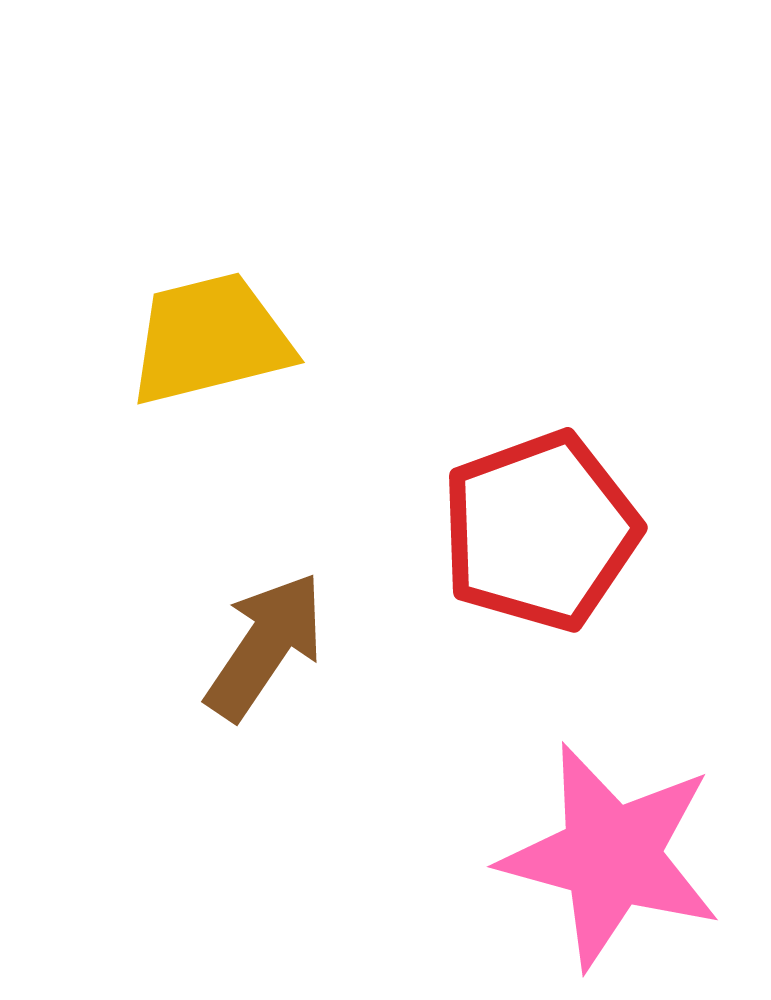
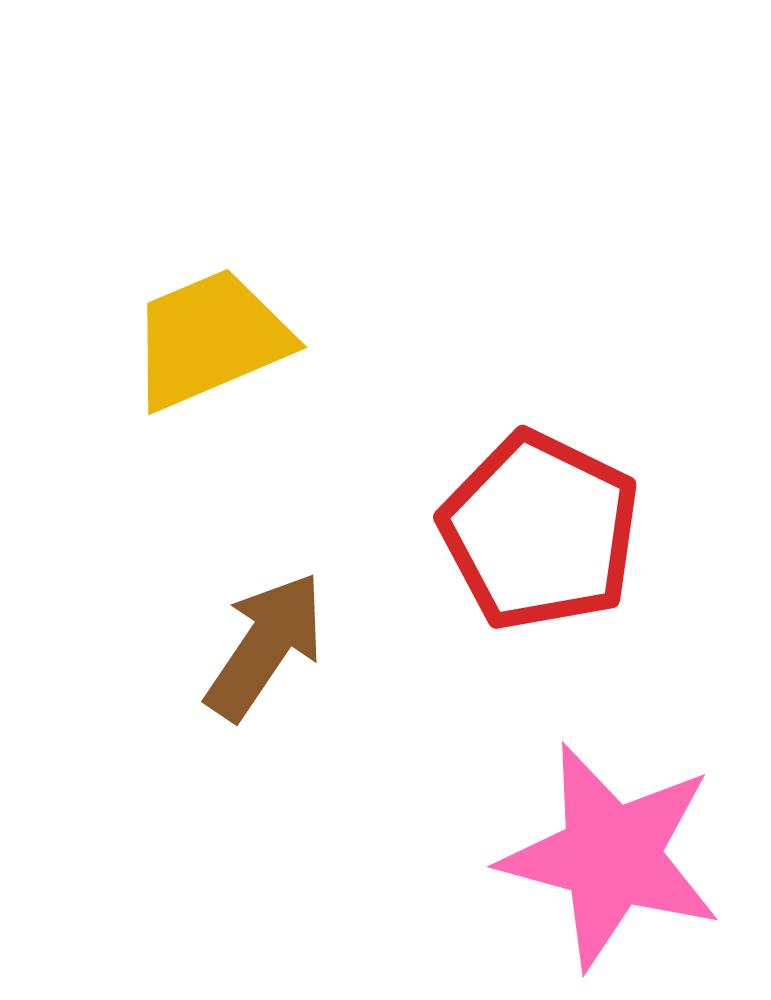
yellow trapezoid: rotated 9 degrees counterclockwise
red pentagon: rotated 26 degrees counterclockwise
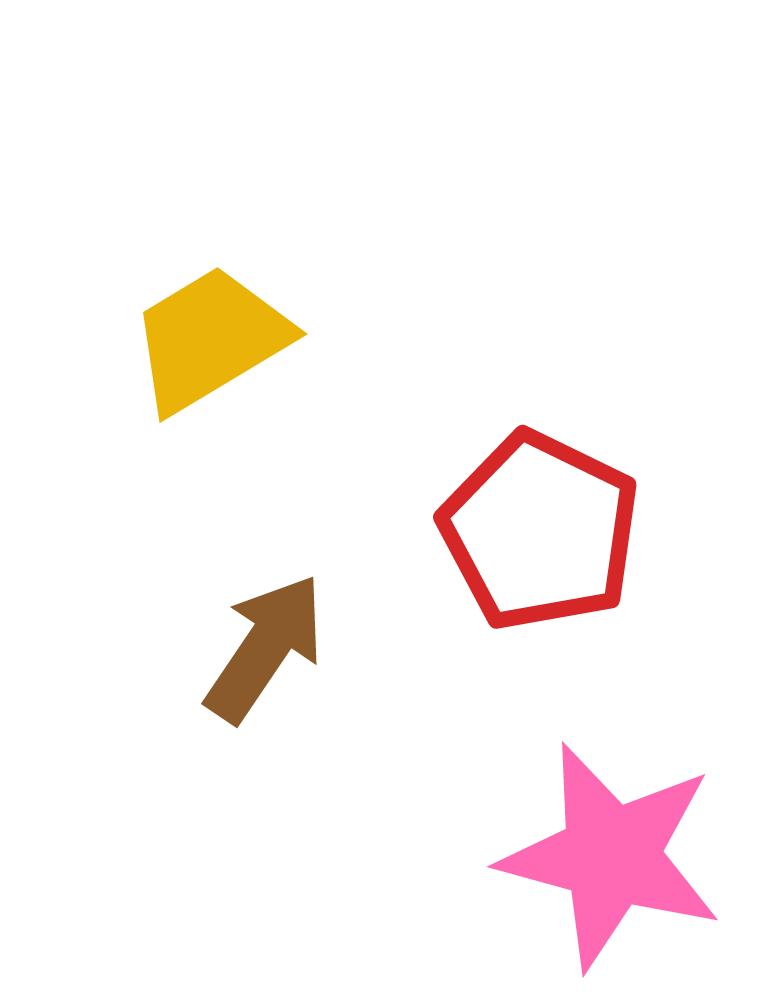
yellow trapezoid: rotated 8 degrees counterclockwise
brown arrow: moved 2 px down
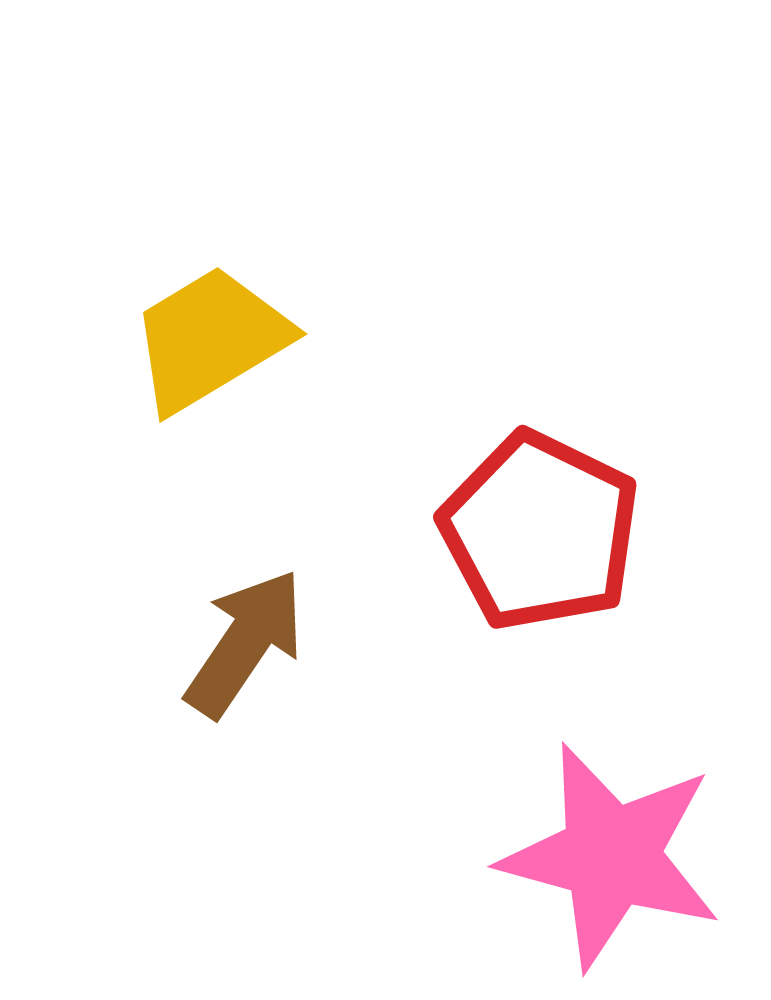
brown arrow: moved 20 px left, 5 px up
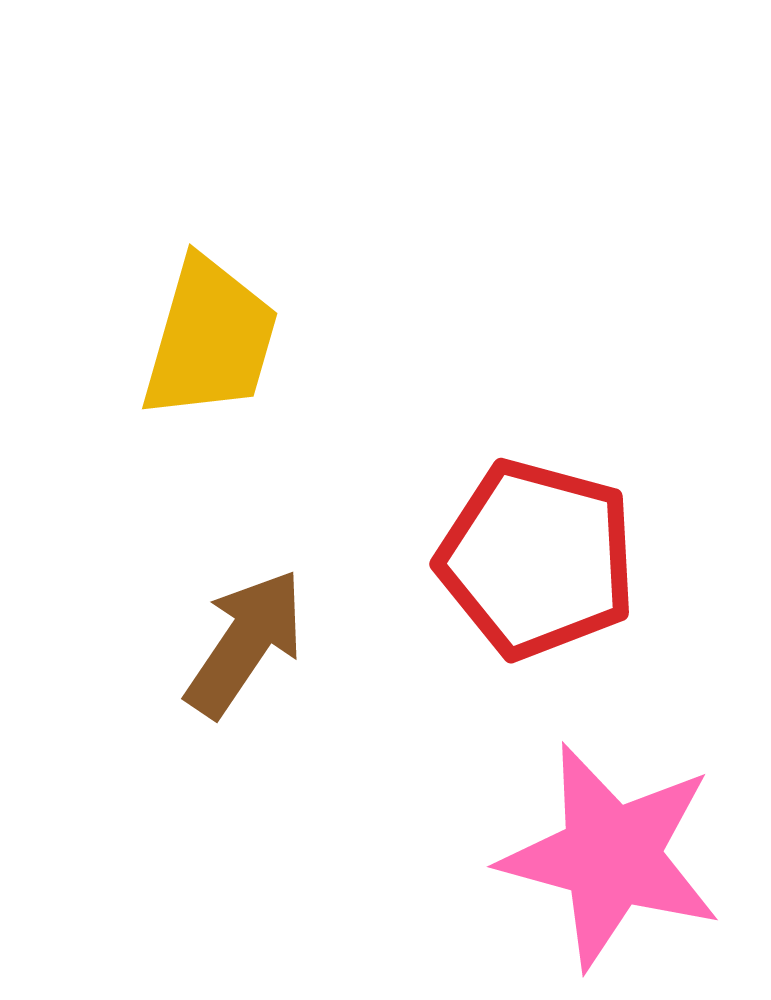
yellow trapezoid: rotated 137 degrees clockwise
red pentagon: moved 3 px left, 28 px down; rotated 11 degrees counterclockwise
